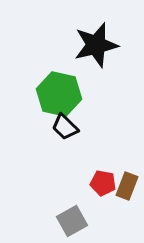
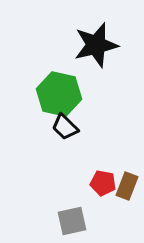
gray square: rotated 16 degrees clockwise
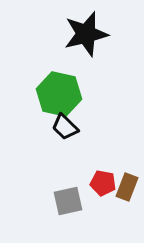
black star: moved 10 px left, 11 px up
brown rectangle: moved 1 px down
gray square: moved 4 px left, 20 px up
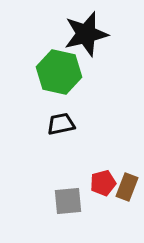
green hexagon: moved 22 px up
black trapezoid: moved 4 px left, 3 px up; rotated 124 degrees clockwise
red pentagon: rotated 25 degrees counterclockwise
gray square: rotated 8 degrees clockwise
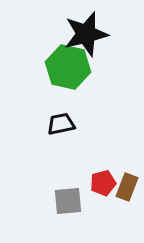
green hexagon: moved 9 px right, 5 px up
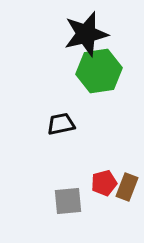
green hexagon: moved 31 px right, 4 px down; rotated 21 degrees counterclockwise
red pentagon: moved 1 px right
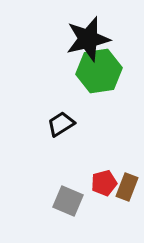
black star: moved 2 px right, 5 px down
black trapezoid: rotated 20 degrees counterclockwise
gray square: rotated 28 degrees clockwise
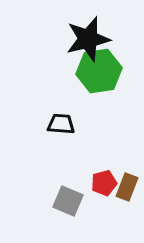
black trapezoid: rotated 36 degrees clockwise
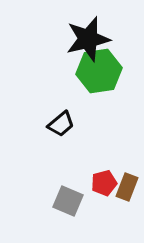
black trapezoid: rotated 136 degrees clockwise
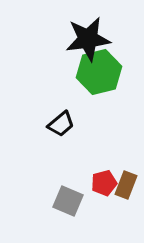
black star: rotated 6 degrees clockwise
green hexagon: moved 1 px down; rotated 6 degrees counterclockwise
brown rectangle: moved 1 px left, 2 px up
